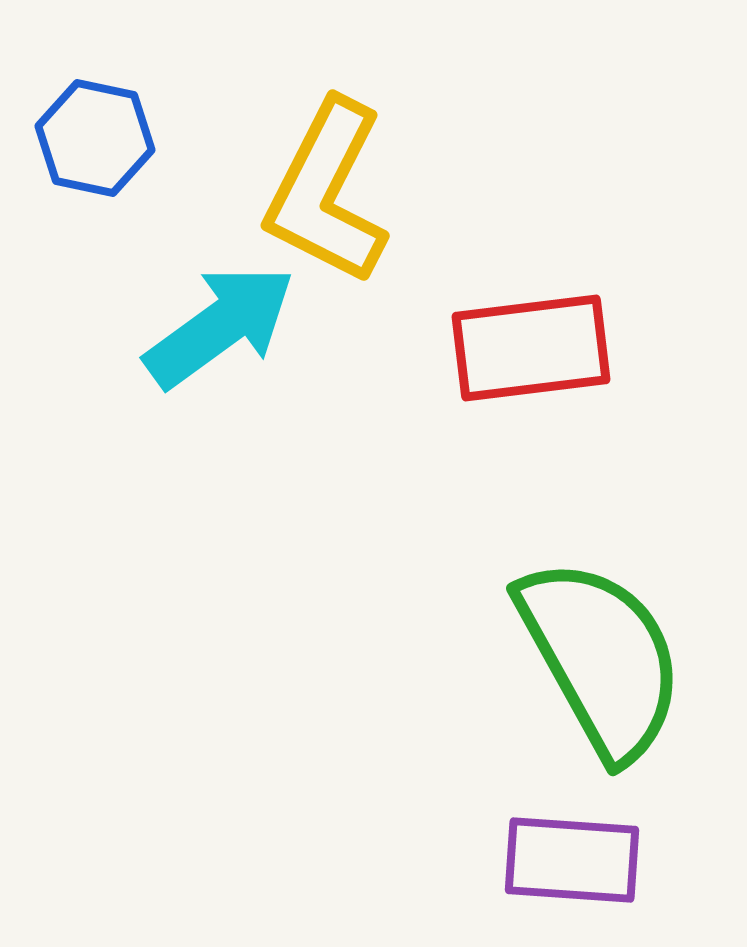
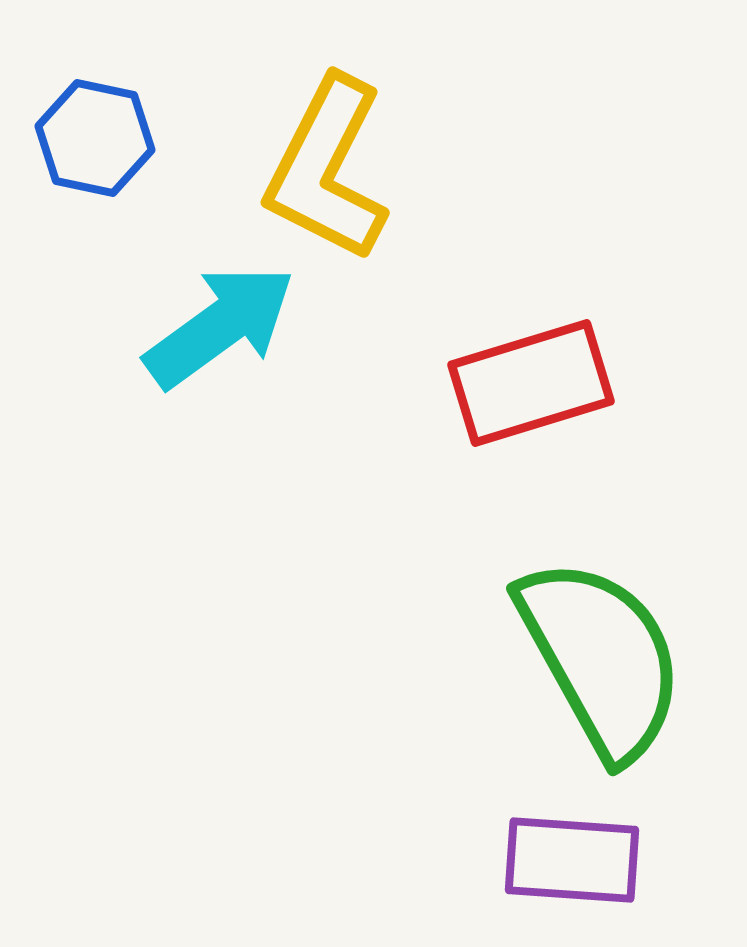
yellow L-shape: moved 23 px up
red rectangle: moved 35 px down; rotated 10 degrees counterclockwise
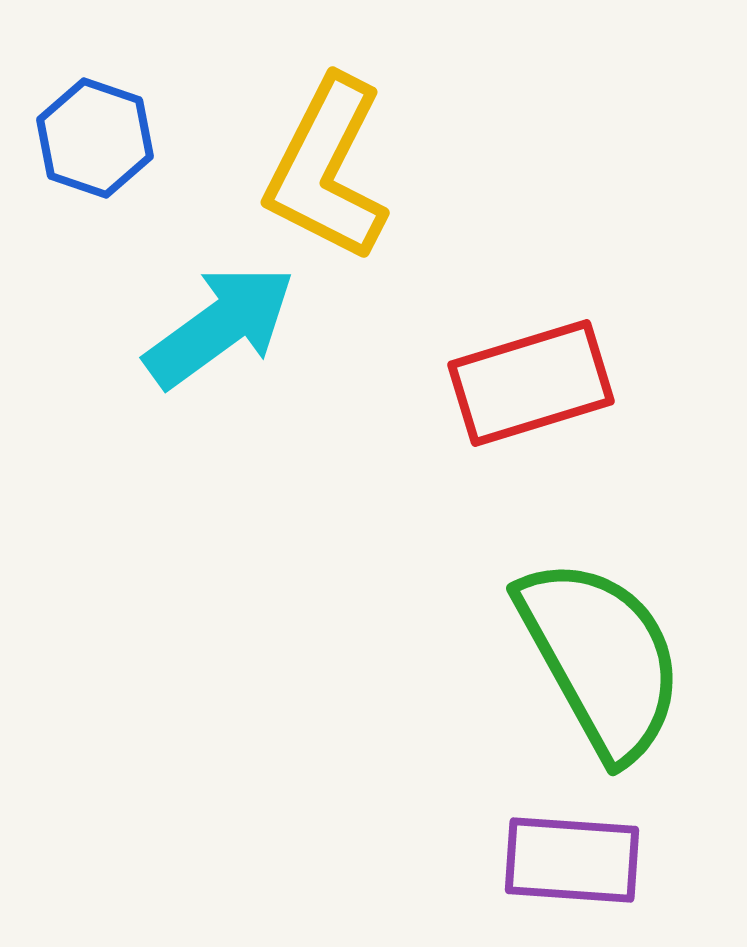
blue hexagon: rotated 7 degrees clockwise
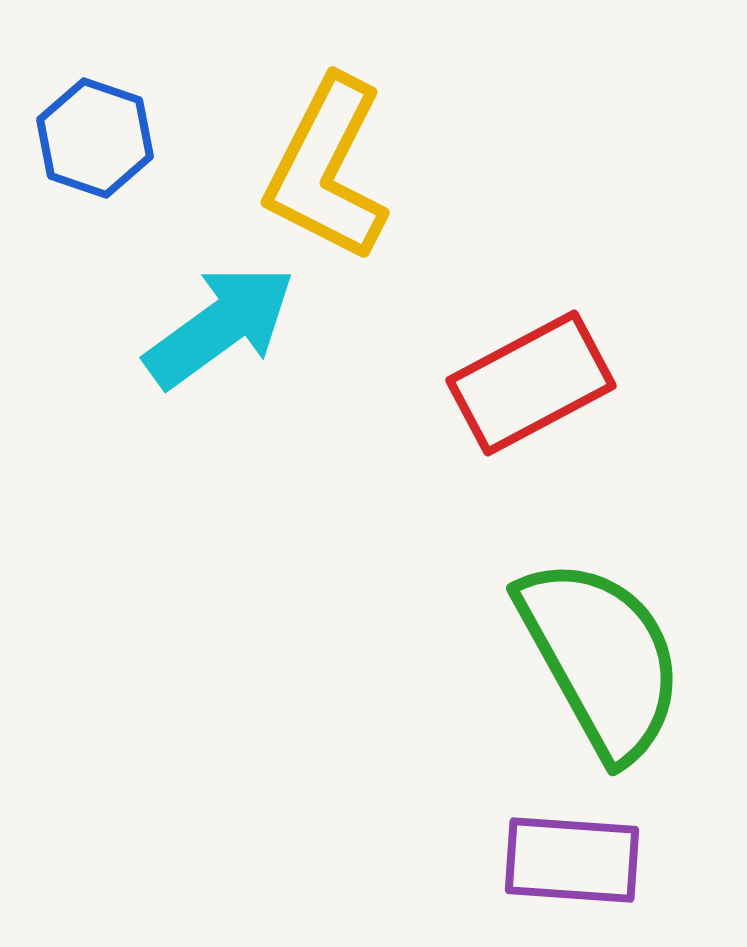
red rectangle: rotated 11 degrees counterclockwise
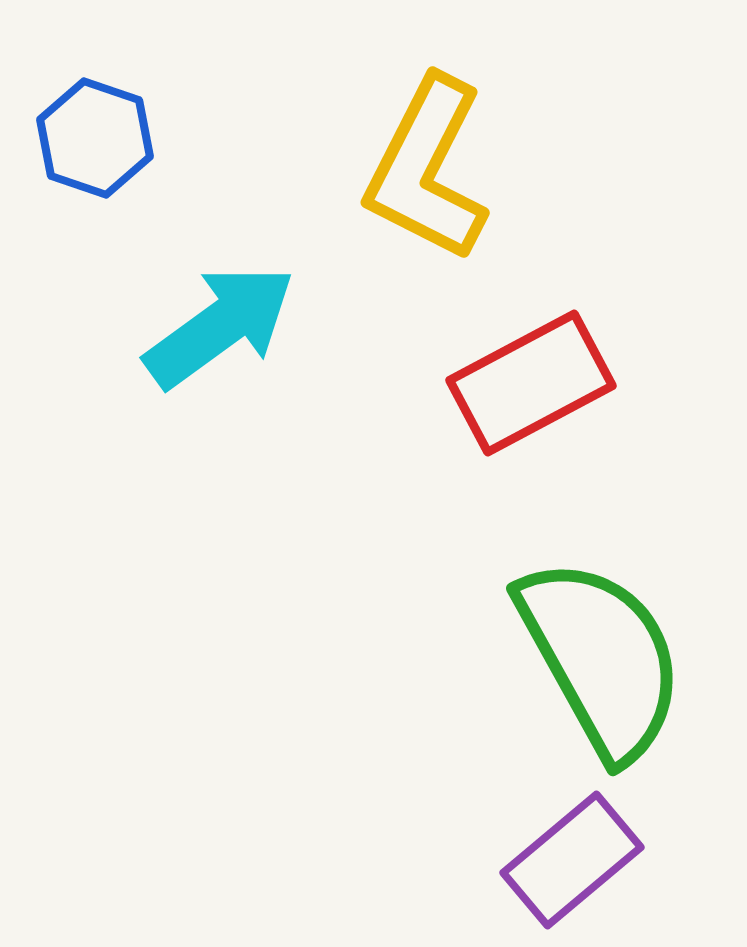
yellow L-shape: moved 100 px right
purple rectangle: rotated 44 degrees counterclockwise
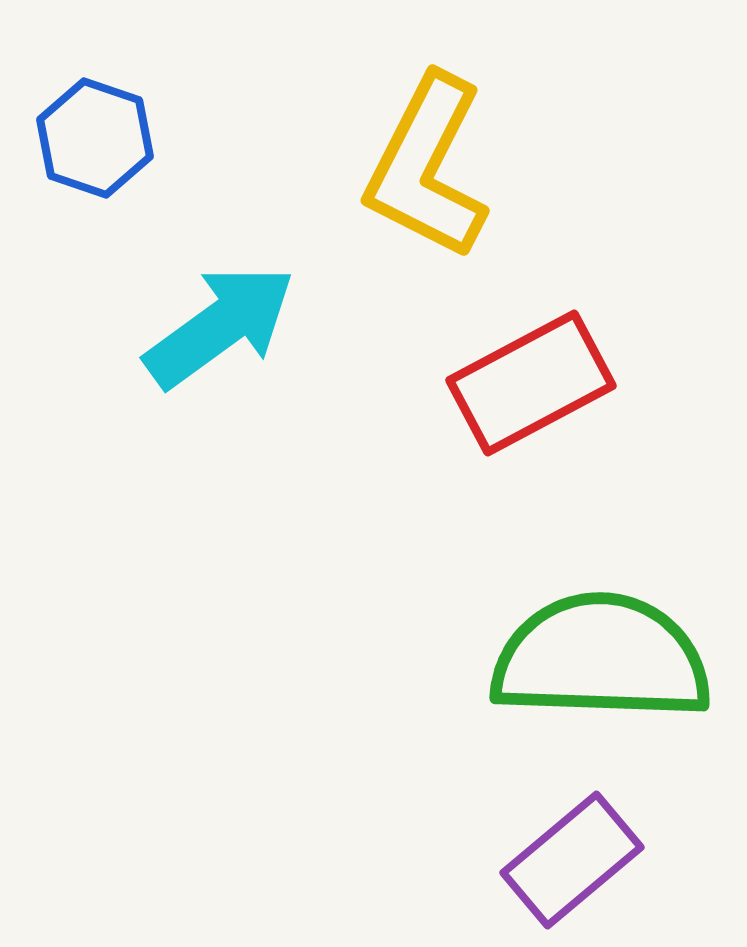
yellow L-shape: moved 2 px up
green semicircle: rotated 59 degrees counterclockwise
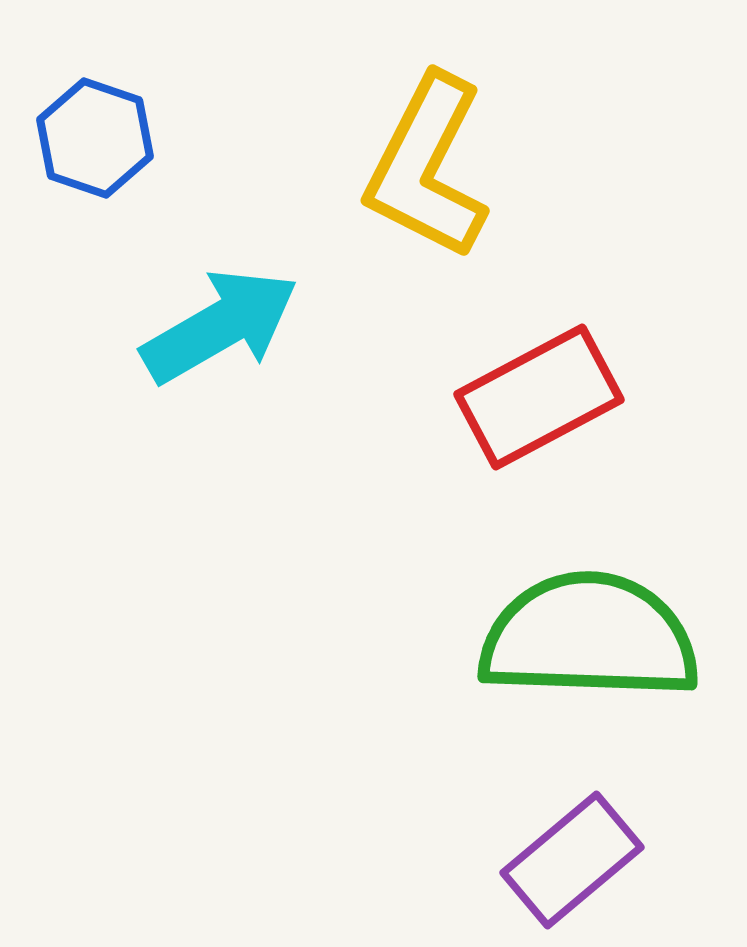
cyan arrow: rotated 6 degrees clockwise
red rectangle: moved 8 px right, 14 px down
green semicircle: moved 12 px left, 21 px up
